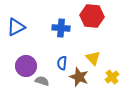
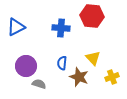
yellow cross: rotated 16 degrees clockwise
gray semicircle: moved 3 px left, 3 px down
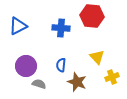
blue triangle: moved 2 px right, 1 px up
yellow triangle: moved 4 px right, 1 px up
blue semicircle: moved 1 px left, 2 px down
brown star: moved 2 px left, 5 px down
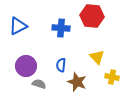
yellow cross: rotated 32 degrees clockwise
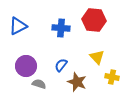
red hexagon: moved 2 px right, 4 px down
blue semicircle: rotated 32 degrees clockwise
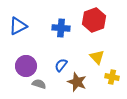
red hexagon: rotated 25 degrees counterclockwise
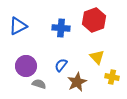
brown star: rotated 24 degrees clockwise
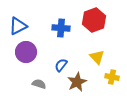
purple circle: moved 14 px up
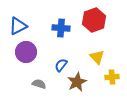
yellow cross: rotated 16 degrees counterclockwise
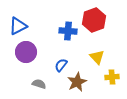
blue cross: moved 7 px right, 3 px down
